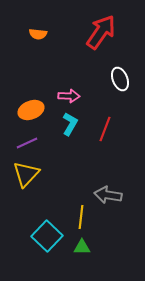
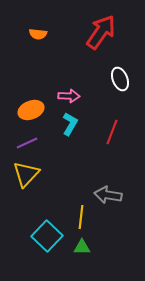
red line: moved 7 px right, 3 px down
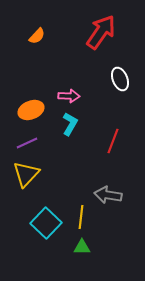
orange semicircle: moved 1 px left, 2 px down; rotated 54 degrees counterclockwise
red line: moved 1 px right, 9 px down
cyan square: moved 1 px left, 13 px up
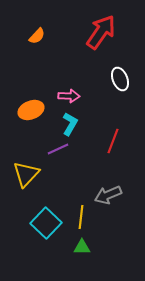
purple line: moved 31 px right, 6 px down
gray arrow: rotated 32 degrees counterclockwise
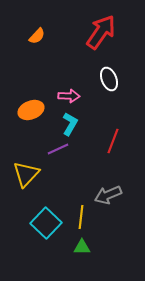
white ellipse: moved 11 px left
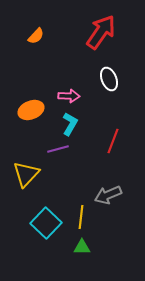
orange semicircle: moved 1 px left
purple line: rotated 10 degrees clockwise
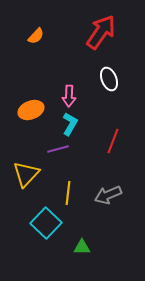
pink arrow: rotated 90 degrees clockwise
yellow line: moved 13 px left, 24 px up
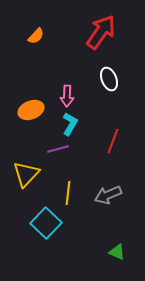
pink arrow: moved 2 px left
green triangle: moved 35 px right, 5 px down; rotated 24 degrees clockwise
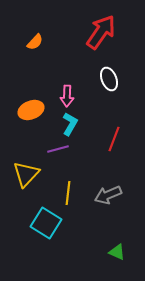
orange semicircle: moved 1 px left, 6 px down
red line: moved 1 px right, 2 px up
cyan square: rotated 12 degrees counterclockwise
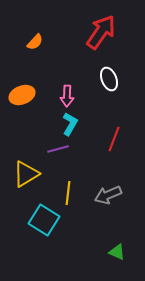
orange ellipse: moved 9 px left, 15 px up
yellow triangle: rotated 16 degrees clockwise
cyan square: moved 2 px left, 3 px up
